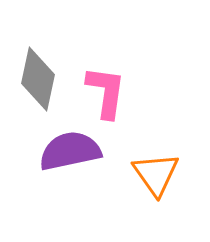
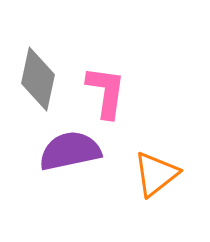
orange triangle: rotated 27 degrees clockwise
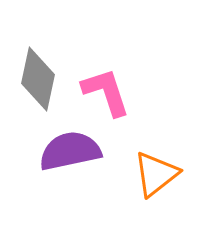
pink L-shape: rotated 26 degrees counterclockwise
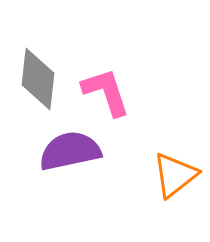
gray diamond: rotated 6 degrees counterclockwise
orange triangle: moved 19 px right, 1 px down
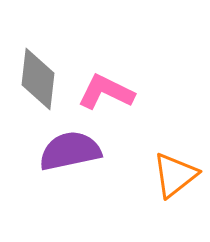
pink L-shape: rotated 46 degrees counterclockwise
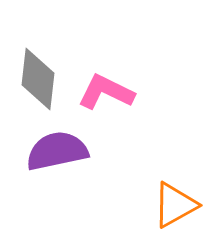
purple semicircle: moved 13 px left
orange triangle: moved 30 px down; rotated 9 degrees clockwise
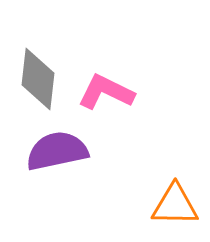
orange triangle: rotated 30 degrees clockwise
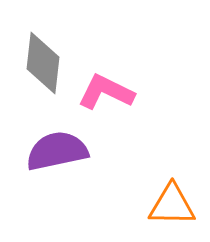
gray diamond: moved 5 px right, 16 px up
orange triangle: moved 3 px left
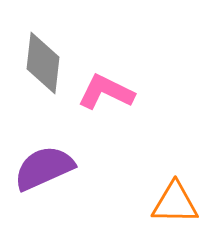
purple semicircle: moved 13 px left, 17 px down; rotated 12 degrees counterclockwise
orange triangle: moved 3 px right, 2 px up
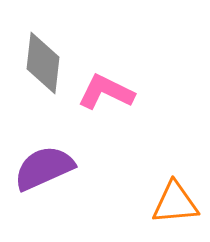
orange triangle: rotated 6 degrees counterclockwise
